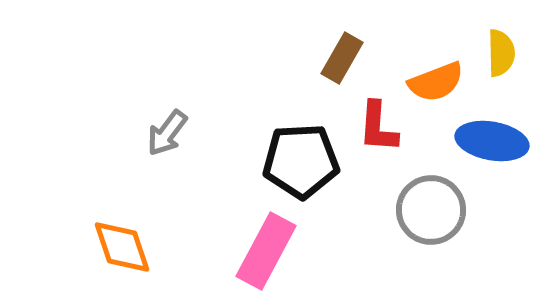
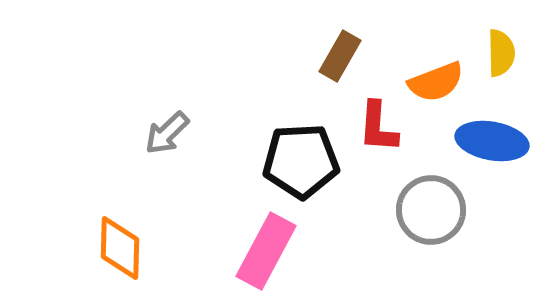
brown rectangle: moved 2 px left, 2 px up
gray arrow: rotated 9 degrees clockwise
orange diamond: moved 2 px left, 1 px down; rotated 20 degrees clockwise
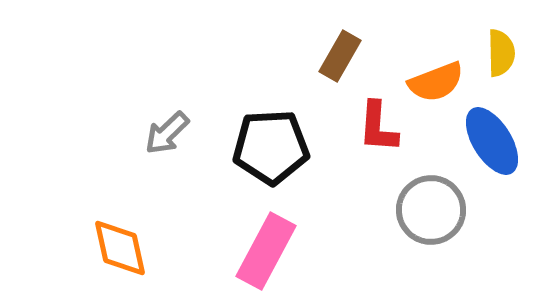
blue ellipse: rotated 48 degrees clockwise
black pentagon: moved 30 px left, 14 px up
orange diamond: rotated 14 degrees counterclockwise
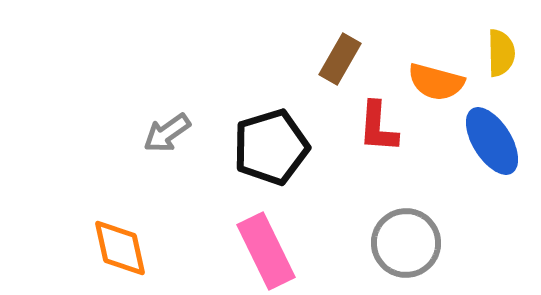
brown rectangle: moved 3 px down
orange semicircle: rotated 36 degrees clockwise
gray arrow: rotated 9 degrees clockwise
black pentagon: rotated 14 degrees counterclockwise
gray circle: moved 25 px left, 33 px down
pink rectangle: rotated 54 degrees counterclockwise
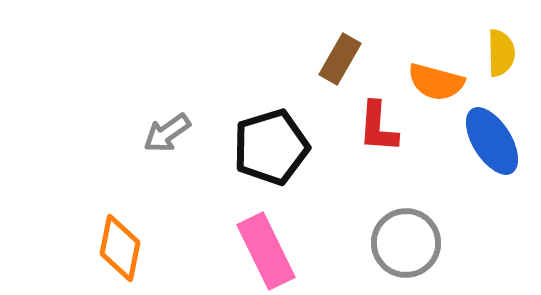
orange diamond: rotated 24 degrees clockwise
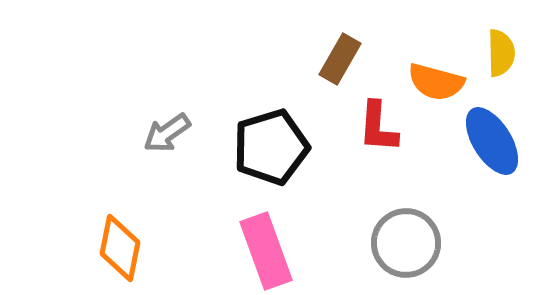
pink rectangle: rotated 6 degrees clockwise
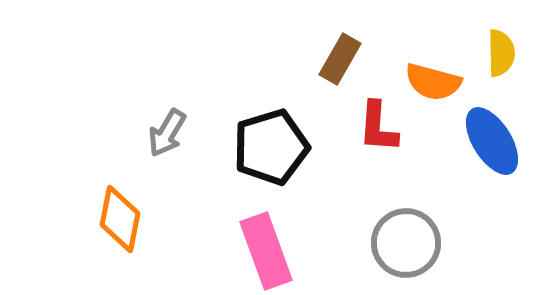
orange semicircle: moved 3 px left
gray arrow: rotated 24 degrees counterclockwise
orange diamond: moved 29 px up
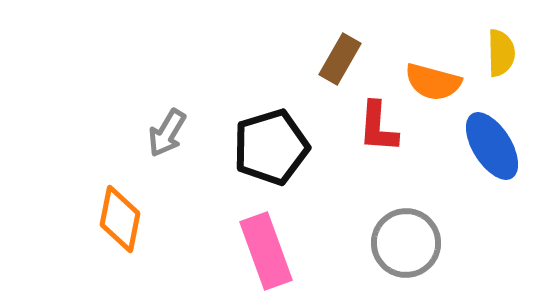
blue ellipse: moved 5 px down
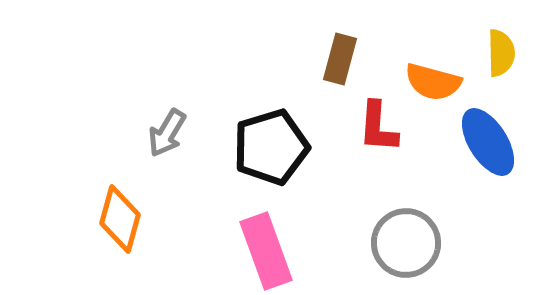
brown rectangle: rotated 15 degrees counterclockwise
blue ellipse: moved 4 px left, 4 px up
orange diamond: rotated 4 degrees clockwise
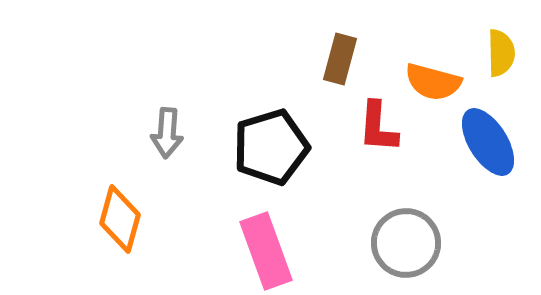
gray arrow: rotated 27 degrees counterclockwise
